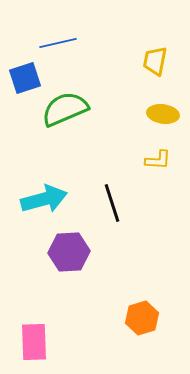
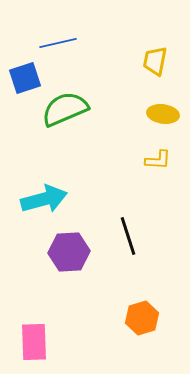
black line: moved 16 px right, 33 px down
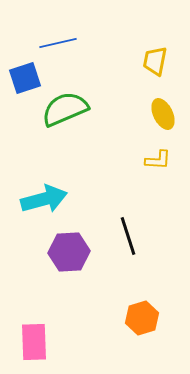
yellow ellipse: rotated 56 degrees clockwise
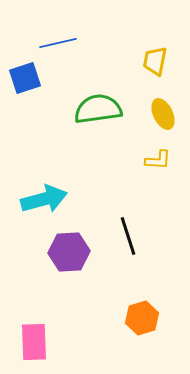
green semicircle: moved 33 px right; rotated 15 degrees clockwise
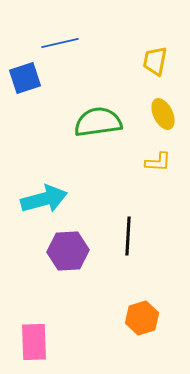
blue line: moved 2 px right
green semicircle: moved 13 px down
yellow L-shape: moved 2 px down
black line: rotated 21 degrees clockwise
purple hexagon: moved 1 px left, 1 px up
